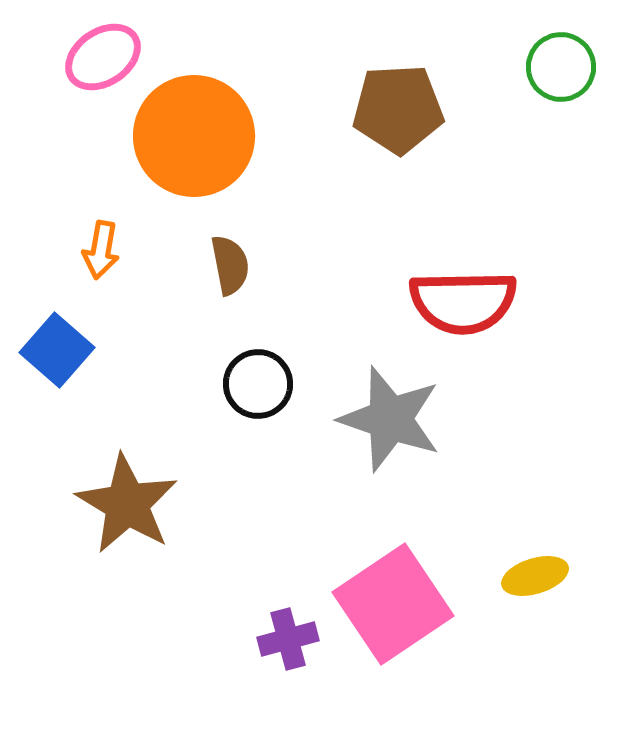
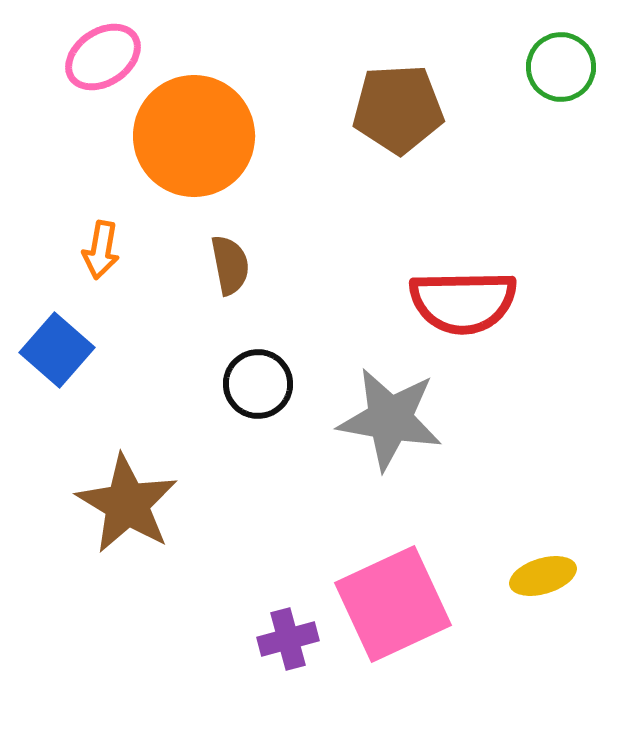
gray star: rotated 9 degrees counterclockwise
yellow ellipse: moved 8 px right
pink square: rotated 9 degrees clockwise
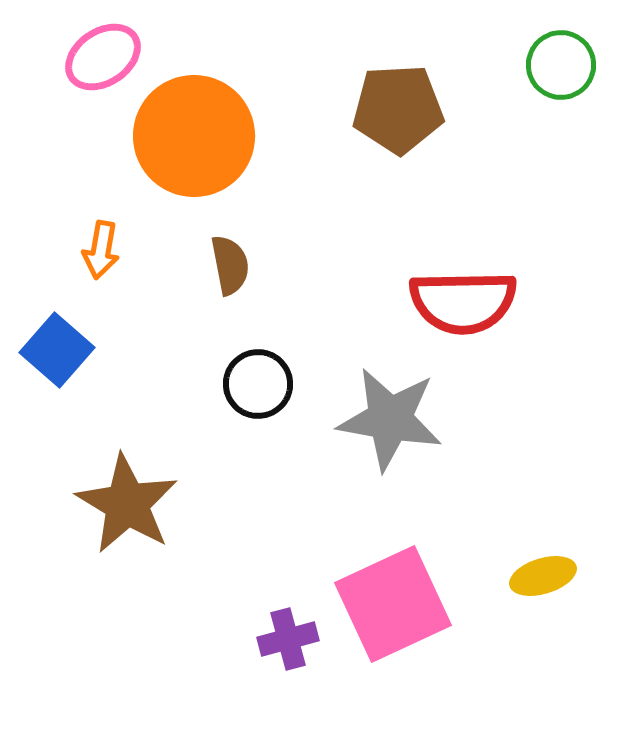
green circle: moved 2 px up
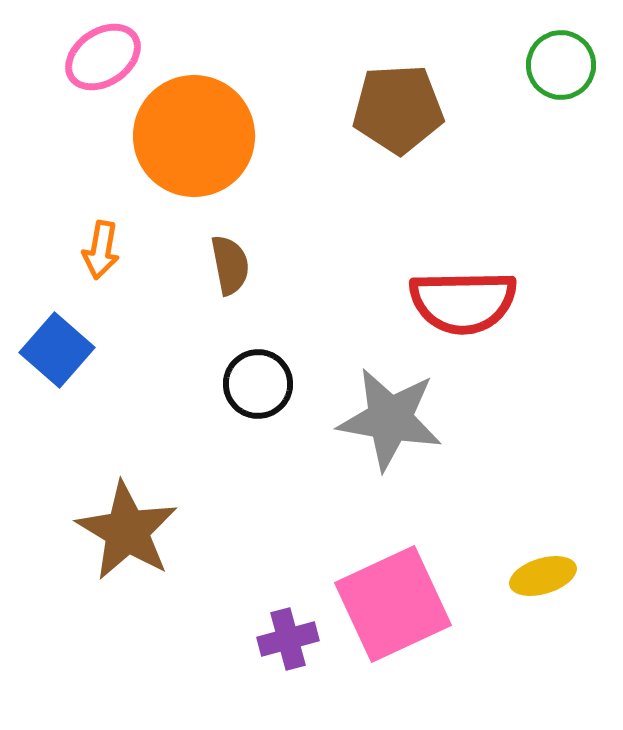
brown star: moved 27 px down
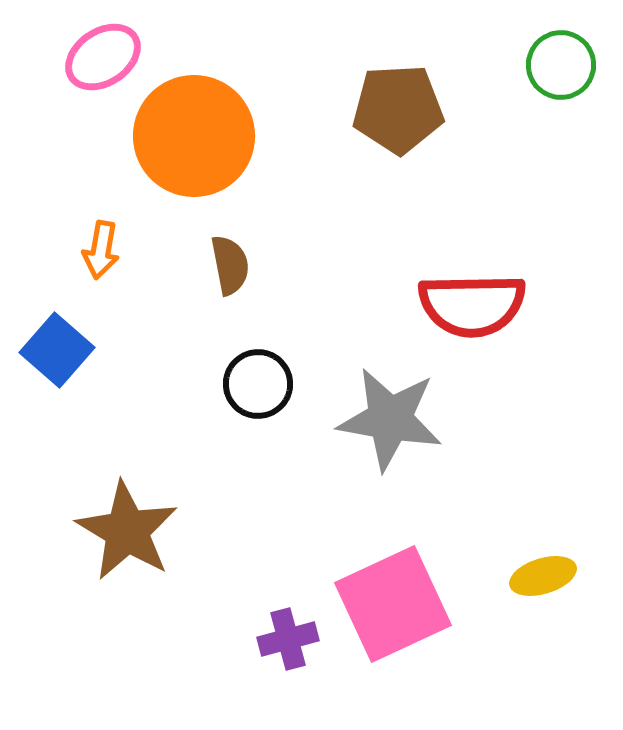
red semicircle: moved 9 px right, 3 px down
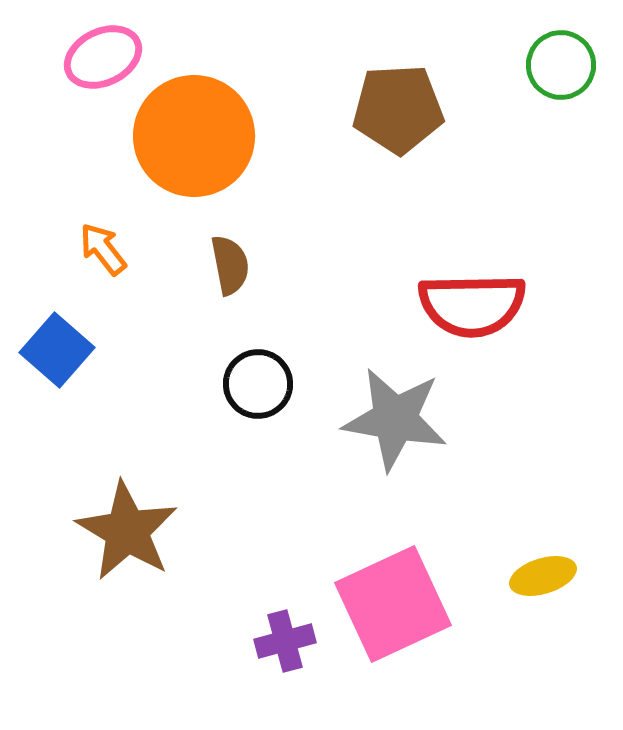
pink ellipse: rotated 8 degrees clockwise
orange arrow: moved 2 px right, 1 px up; rotated 132 degrees clockwise
gray star: moved 5 px right
purple cross: moved 3 px left, 2 px down
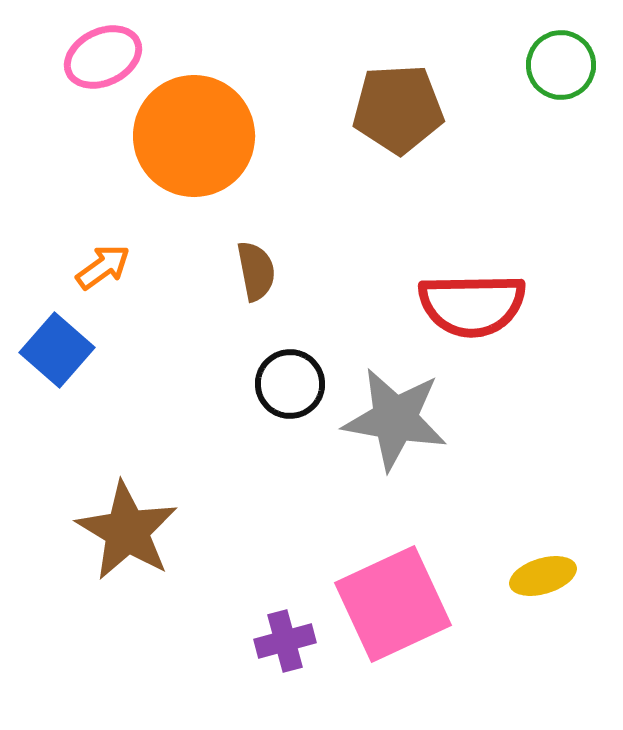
orange arrow: moved 18 px down; rotated 92 degrees clockwise
brown semicircle: moved 26 px right, 6 px down
black circle: moved 32 px right
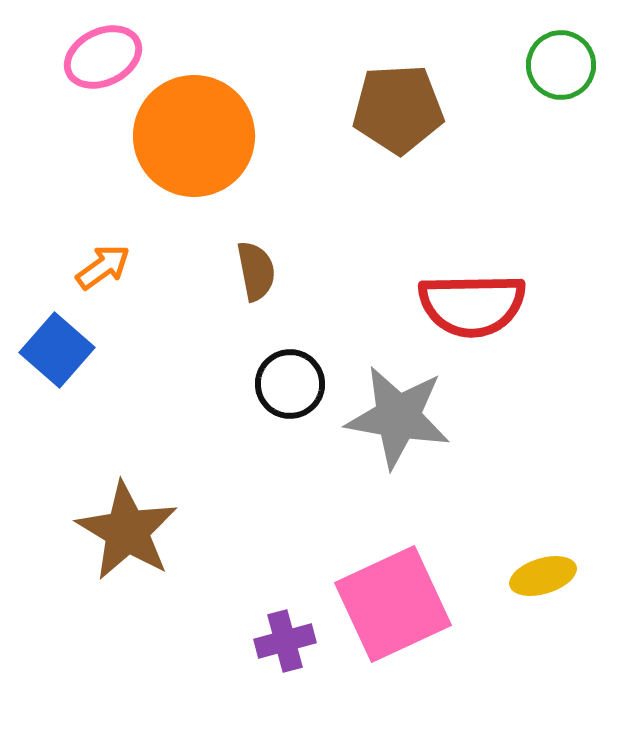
gray star: moved 3 px right, 2 px up
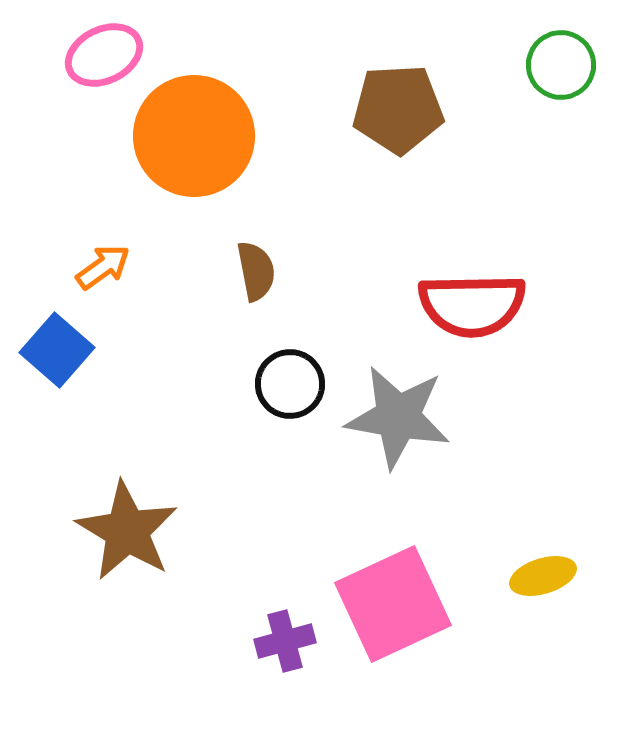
pink ellipse: moved 1 px right, 2 px up
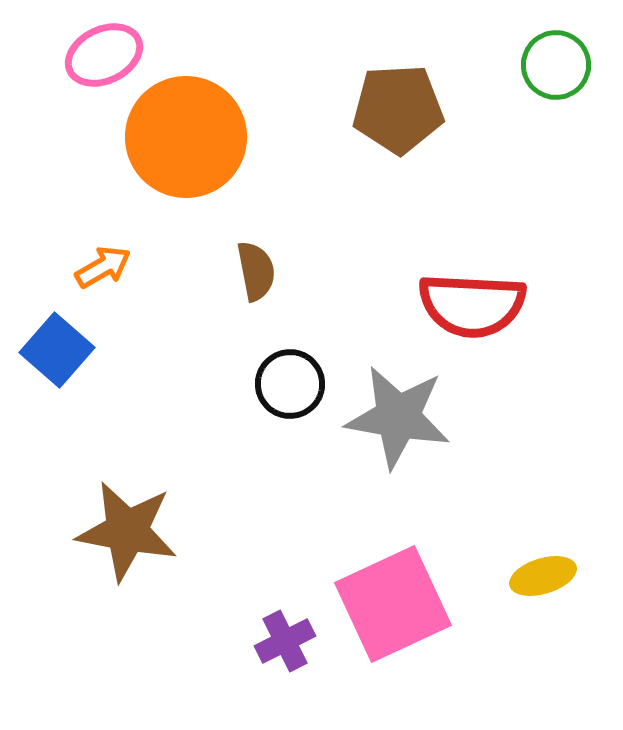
green circle: moved 5 px left
orange circle: moved 8 px left, 1 px down
orange arrow: rotated 6 degrees clockwise
red semicircle: rotated 4 degrees clockwise
brown star: rotated 20 degrees counterclockwise
purple cross: rotated 12 degrees counterclockwise
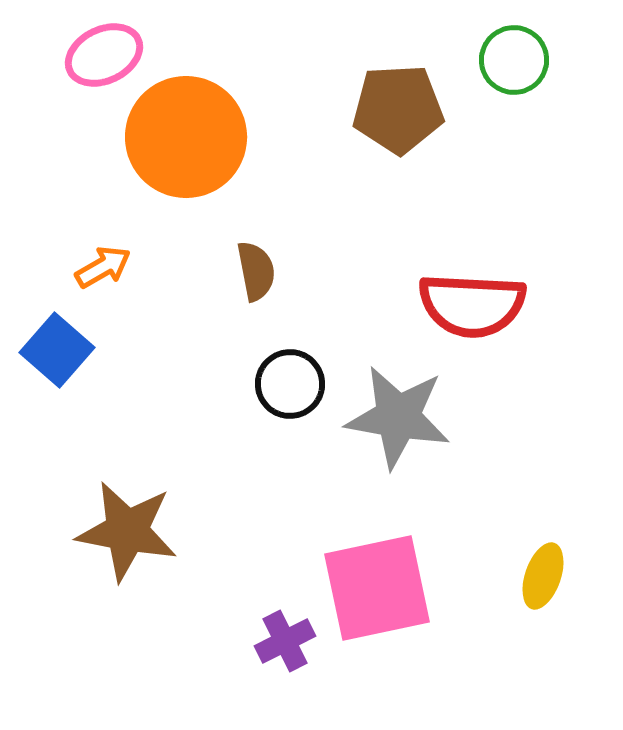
green circle: moved 42 px left, 5 px up
yellow ellipse: rotated 54 degrees counterclockwise
pink square: moved 16 px left, 16 px up; rotated 13 degrees clockwise
